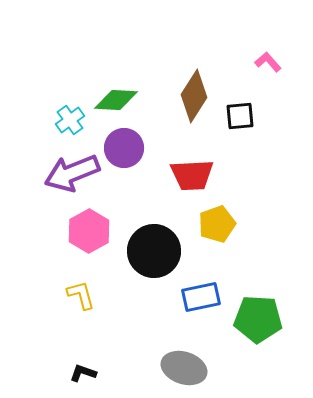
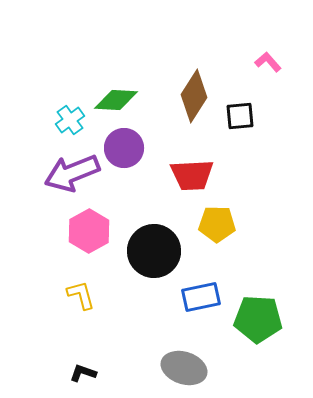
yellow pentagon: rotated 21 degrees clockwise
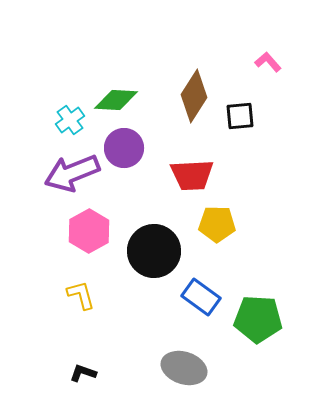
blue rectangle: rotated 48 degrees clockwise
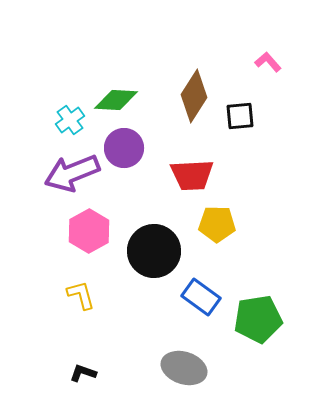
green pentagon: rotated 12 degrees counterclockwise
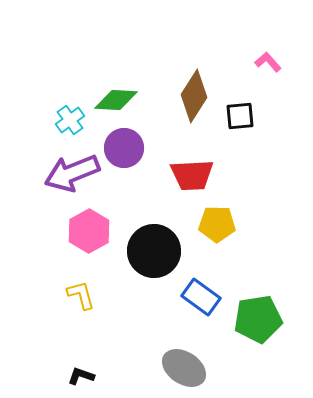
gray ellipse: rotated 15 degrees clockwise
black L-shape: moved 2 px left, 3 px down
